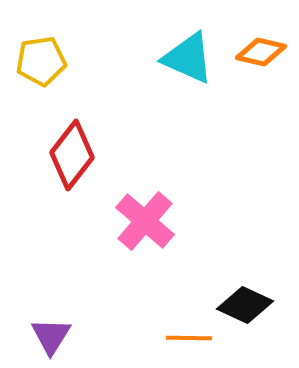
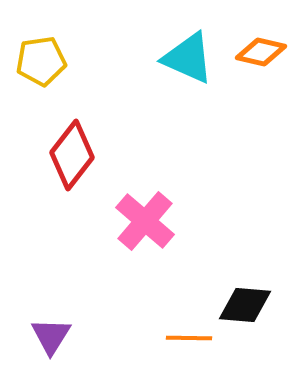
black diamond: rotated 20 degrees counterclockwise
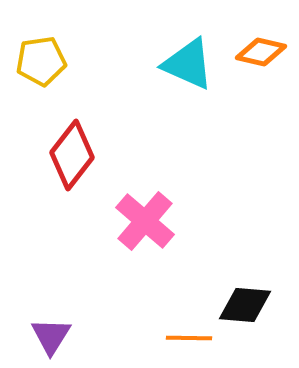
cyan triangle: moved 6 px down
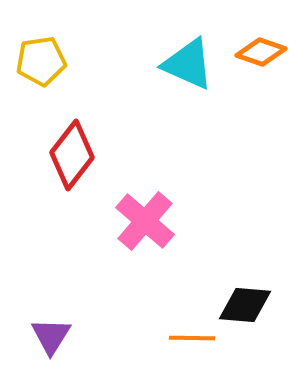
orange diamond: rotated 6 degrees clockwise
orange line: moved 3 px right
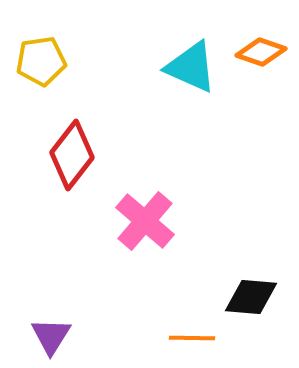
cyan triangle: moved 3 px right, 3 px down
black diamond: moved 6 px right, 8 px up
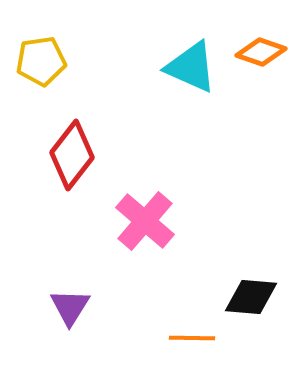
purple triangle: moved 19 px right, 29 px up
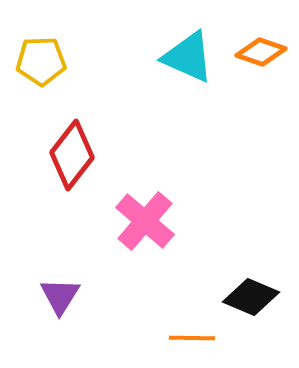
yellow pentagon: rotated 6 degrees clockwise
cyan triangle: moved 3 px left, 10 px up
black diamond: rotated 18 degrees clockwise
purple triangle: moved 10 px left, 11 px up
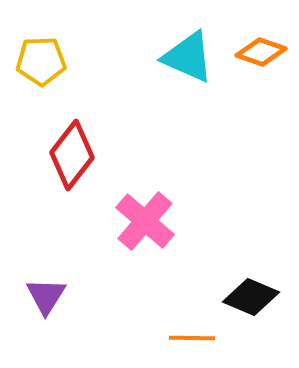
purple triangle: moved 14 px left
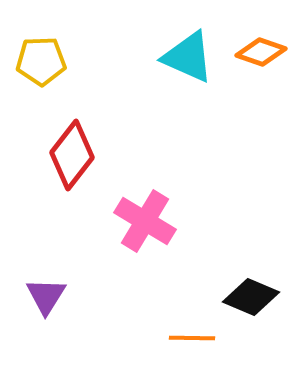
pink cross: rotated 10 degrees counterclockwise
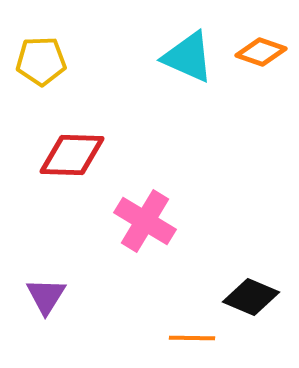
red diamond: rotated 54 degrees clockwise
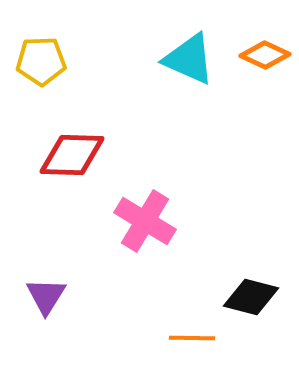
orange diamond: moved 4 px right, 3 px down; rotated 6 degrees clockwise
cyan triangle: moved 1 px right, 2 px down
black diamond: rotated 8 degrees counterclockwise
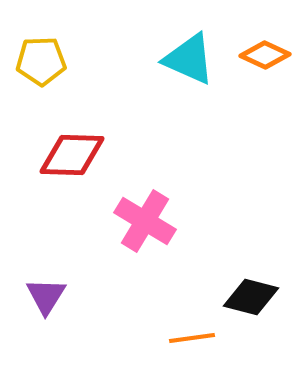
orange line: rotated 9 degrees counterclockwise
